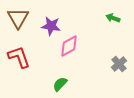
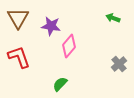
pink diamond: rotated 20 degrees counterclockwise
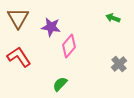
purple star: moved 1 px down
red L-shape: rotated 15 degrees counterclockwise
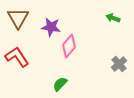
red L-shape: moved 2 px left
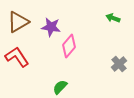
brown triangle: moved 4 px down; rotated 30 degrees clockwise
green semicircle: moved 3 px down
